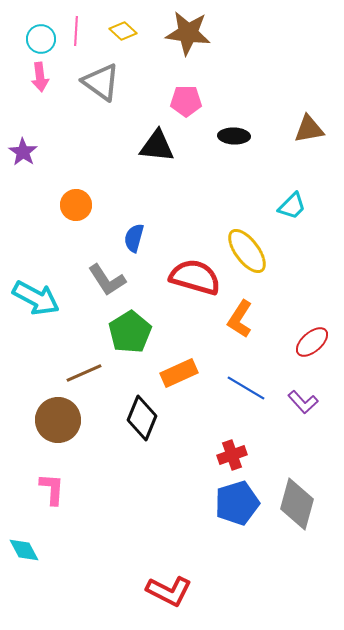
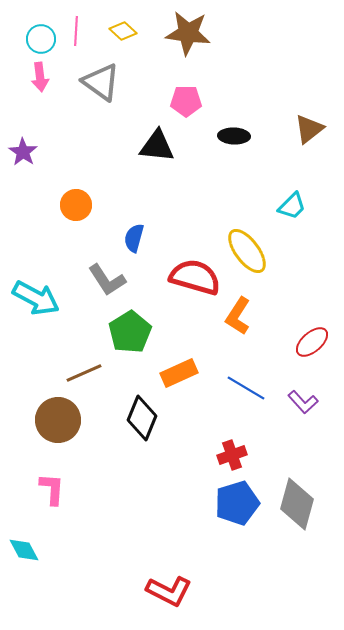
brown triangle: rotated 28 degrees counterclockwise
orange L-shape: moved 2 px left, 3 px up
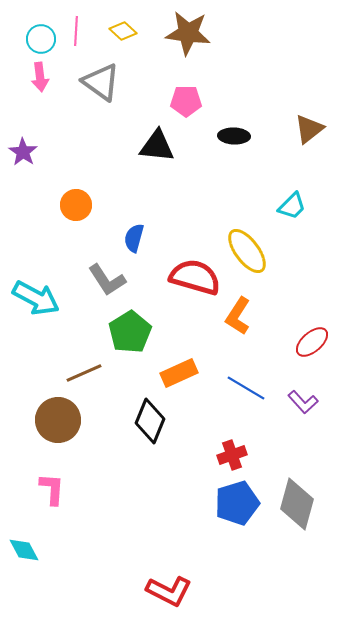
black diamond: moved 8 px right, 3 px down
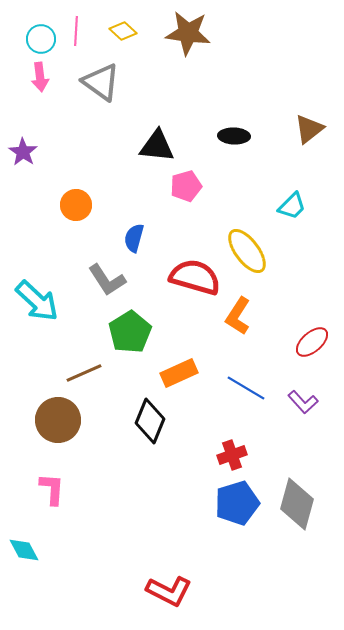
pink pentagon: moved 85 px down; rotated 16 degrees counterclockwise
cyan arrow: moved 1 px right, 3 px down; rotated 15 degrees clockwise
